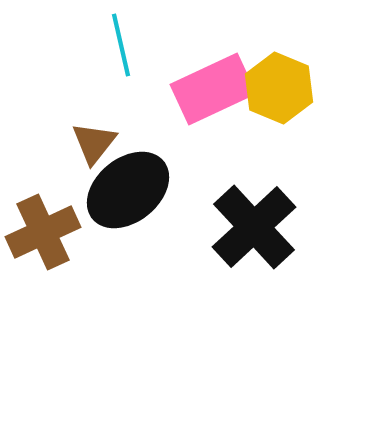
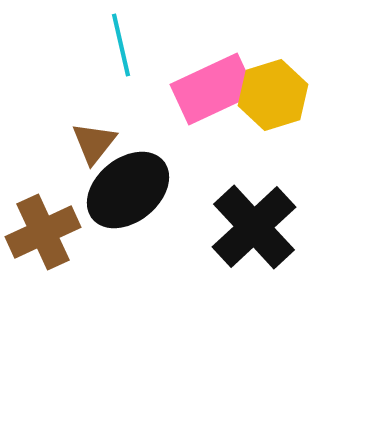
yellow hexagon: moved 6 px left, 7 px down; rotated 20 degrees clockwise
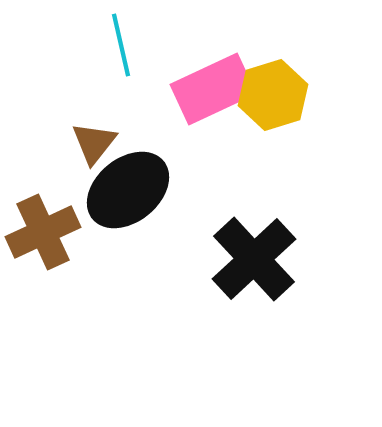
black cross: moved 32 px down
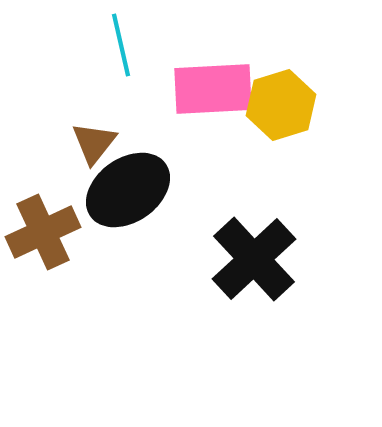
pink rectangle: rotated 22 degrees clockwise
yellow hexagon: moved 8 px right, 10 px down
black ellipse: rotated 4 degrees clockwise
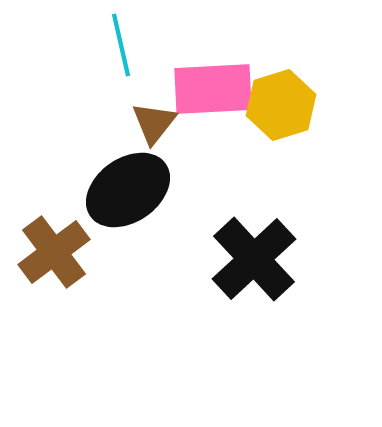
brown triangle: moved 60 px right, 20 px up
brown cross: moved 11 px right, 20 px down; rotated 12 degrees counterclockwise
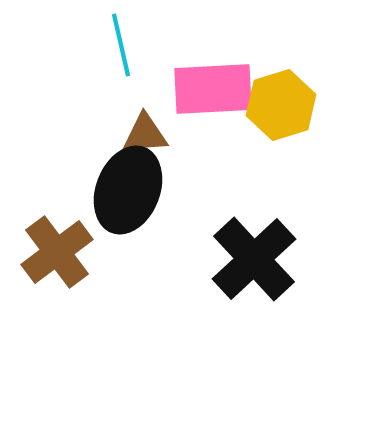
brown triangle: moved 9 px left, 11 px down; rotated 48 degrees clockwise
black ellipse: rotated 34 degrees counterclockwise
brown cross: moved 3 px right
